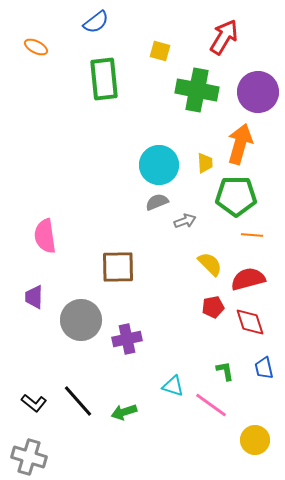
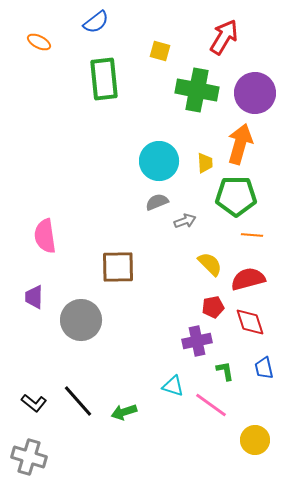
orange ellipse: moved 3 px right, 5 px up
purple circle: moved 3 px left, 1 px down
cyan circle: moved 4 px up
purple cross: moved 70 px right, 2 px down
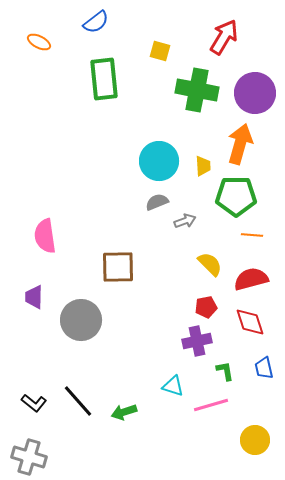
yellow trapezoid: moved 2 px left, 3 px down
red semicircle: moved 3 px right
red pentagon: moved 7 px left
pink line: rotated 52 degrees counterclockwise
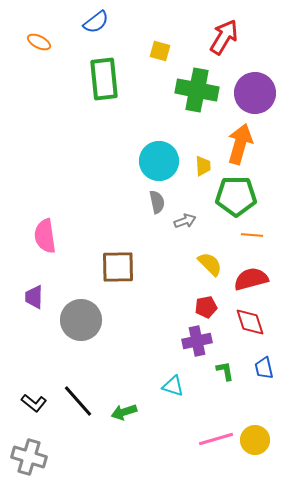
gray semicircle: rotated 100 degrees clockwise
pink line: moved 5 px right, 34 px down
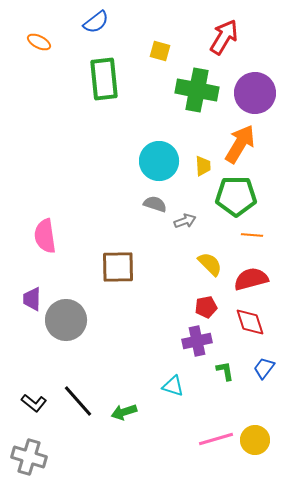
orange arrow: rotated 15 degrees clockwise
gray semicircle: moved 2 px left, 2 px down; rotated 60 degrees counterclockwise
purple trapezoid: moved 2 px left, 2 px down
gray circle: moved 15 px left
blue trapezoid: rotated 50 degrees clockwise
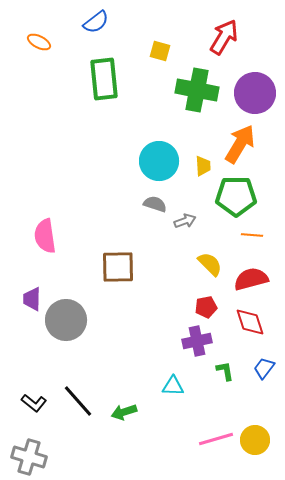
cyan triangle: rotated 15 degrees counterclockwise
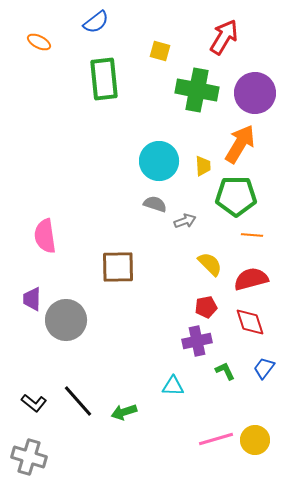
green L-shape: rotated 15 degrees counterclockwise
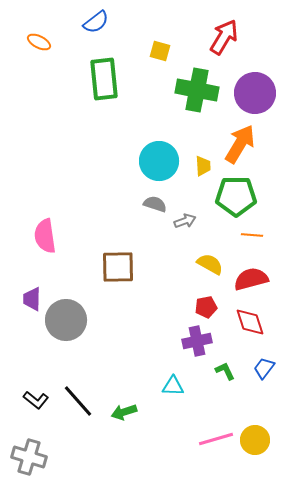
yellow semicircle: rotated 16 degrees counterclockwise
black L-shape: moved 2 px right, 3 px up
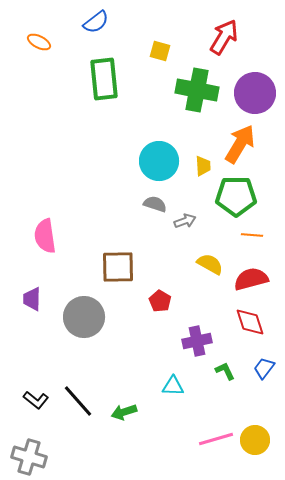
red pentagon: moved 46 px left, 6 px up; rotated 30 degrees counterclockwise
gray circle: moved 18 px right, 3 px up
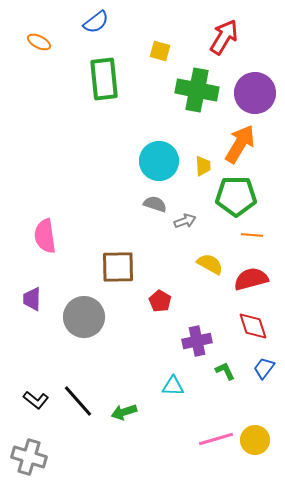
red diamond: moved 3 px right, 4 px down
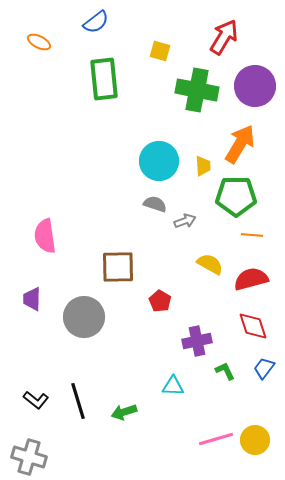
purple circle: moved 7 px up
black line: rotated 24 degrees clockwise
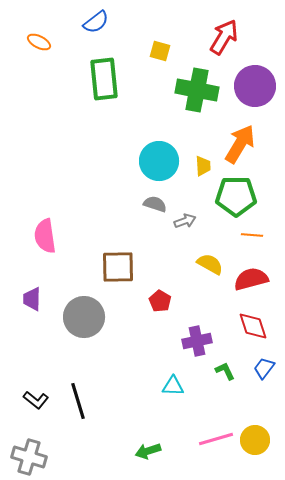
green arrow: moved 24 px right, 39 px down
